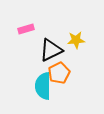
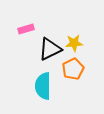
yellow star: moved 2 px left, 3 px down
black triangle: moved 1 px left, 1 px up
orange pentagon: moved 14 px right, 4 px up
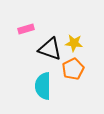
yellow star: rotated 12 degrees clockwise
black triangle: rotated 45 degrees clockwise
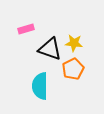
cyan semicircle: moved 3 px left
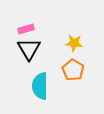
black triangle: moved 21 px left; rotated 40 degrees clockwise
orange pentagon: moved 1 px down; rotated 15 degrees counterclockwise
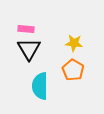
pink rectangle: rotated 21 degrees clockwise
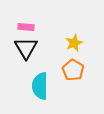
pink rectangle: moved 2 px up
yellow star: rotated 30 degrees counterclockwise
black triangle: moved 3 px left, 1 px up
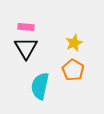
cyan semicircle: rotated 12 degrees clockwise
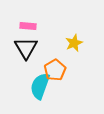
pink rectangle: moved 2 px right, 1 px up
orange pentagon: moved 18 px left; rotated 10 degrees clockwise
cyan semicircle: rotated 8 degrees clockwise
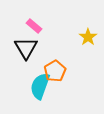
pink rectangle: moved 6 px right; rotated 35 degrees clockwise
yellow star: moved 14 px right, 6 px up; rotated 12 degrees counterclockwise
orange pentagon: moved 1 px down
